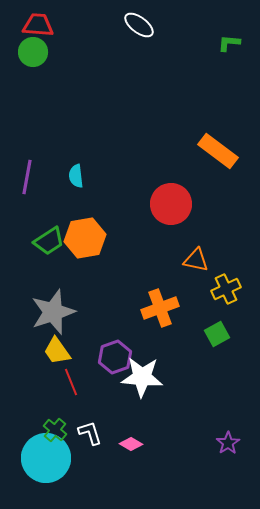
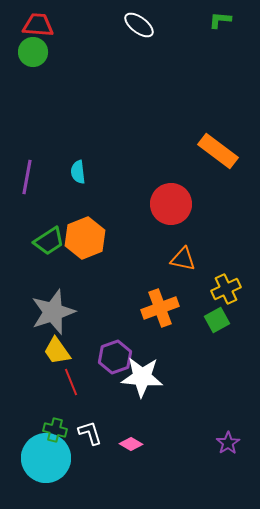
green L-shape: moved 9 px left, 23 px up
cyan semicircle: moved 2 px right, 4 px up
orange hexagon: rotated 12 degrees counterclockwise
orange triangle: moved 13 px left, 1 px up
green square: moved 14 px up
green cross: rotated 25 degrees counterclockwise
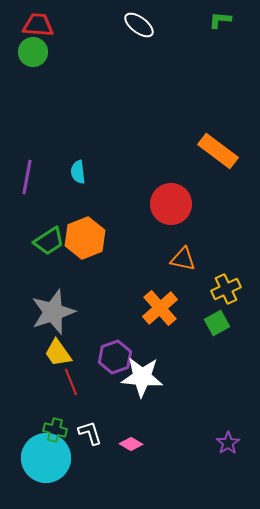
orange cross: rotated 21 degrees counterclockwise
green square: moved 3 px down
yellow trapezoid: moved 1 px right, 2 px down
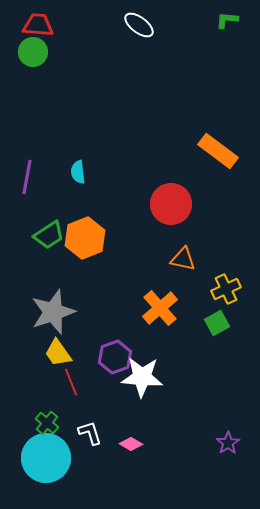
green L-shape: moved 7 px right
green trapezoid: moved 6 px up
green cross: moved 8 px left, 7 px up; rotated 25 degrees clockwise
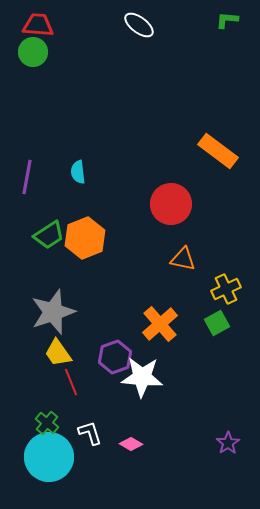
orange cross: moved 16 px down
cyan circle: moved 3 px right, 1 px up
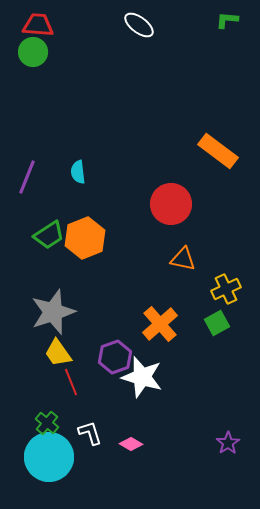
purple line: rotated 12 degrees clockwise
white star: rotated 12 degrees clockwise
